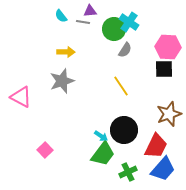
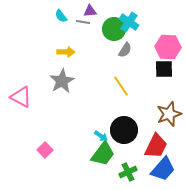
gray star: rotated 10 degrees counterclockwise
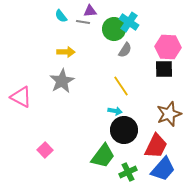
cyan arrow: moved 14 px right, 25 px up; rotated 24 degrees counterclockwise
green trapezoid: moved 2 px down
